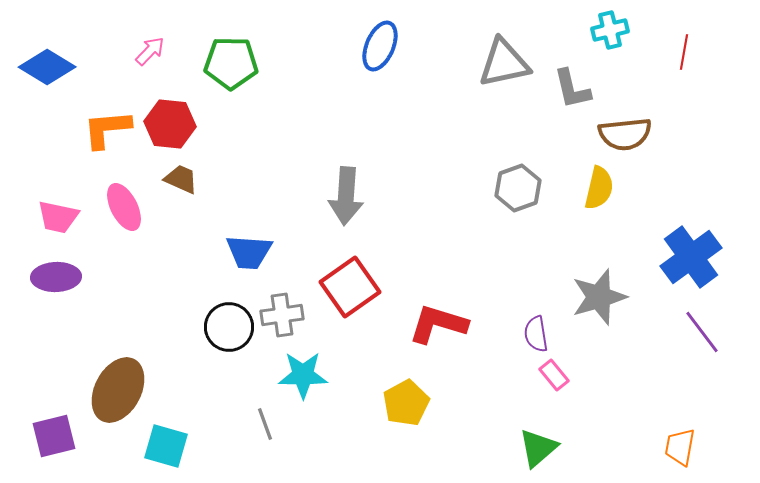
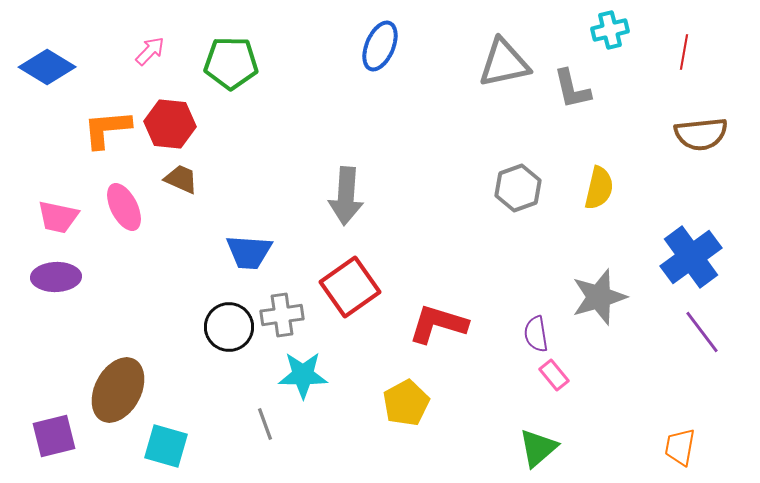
brown semicircle: moved 76 px right
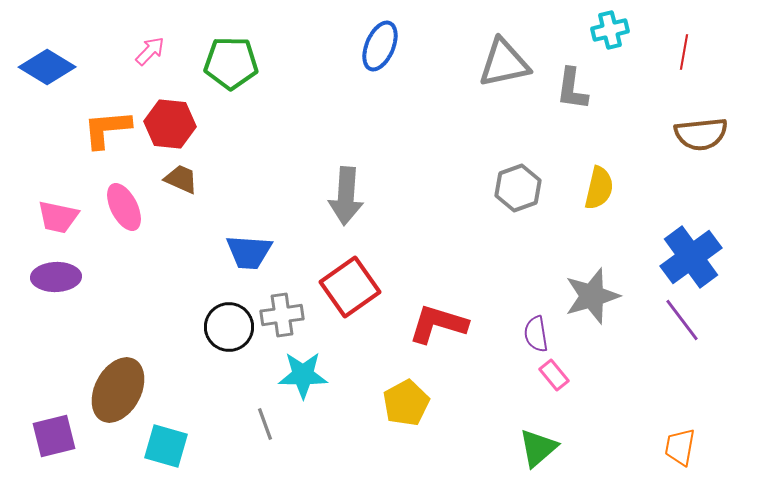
gray L-shape: rotated 21 degrees clockwise
gray star: moved 7 px left, 1 px up
purple line: moved 20 px left, 12 px up
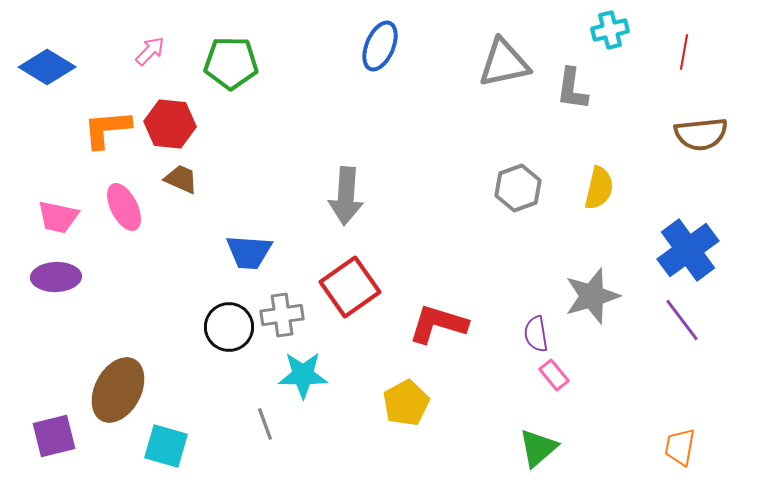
blue cross: moved 3 px left, 7 px up
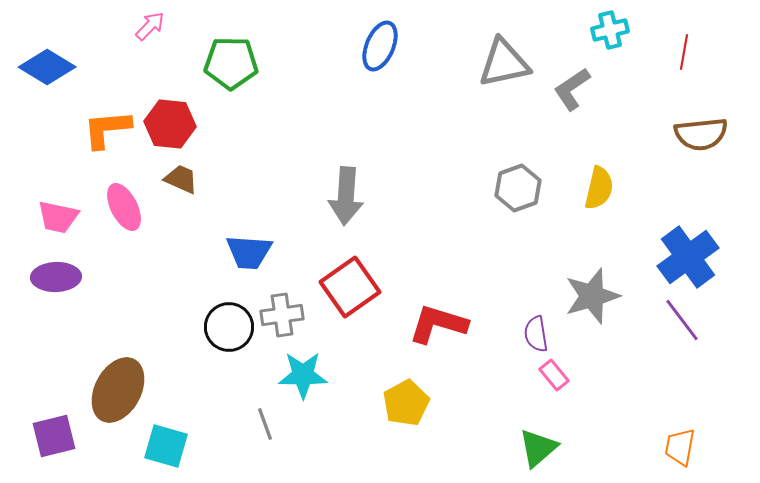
pink arrow: moved 25 px up
gray L-shape: rotated 48 degrees clockwise
blue cross: moved 7 px down
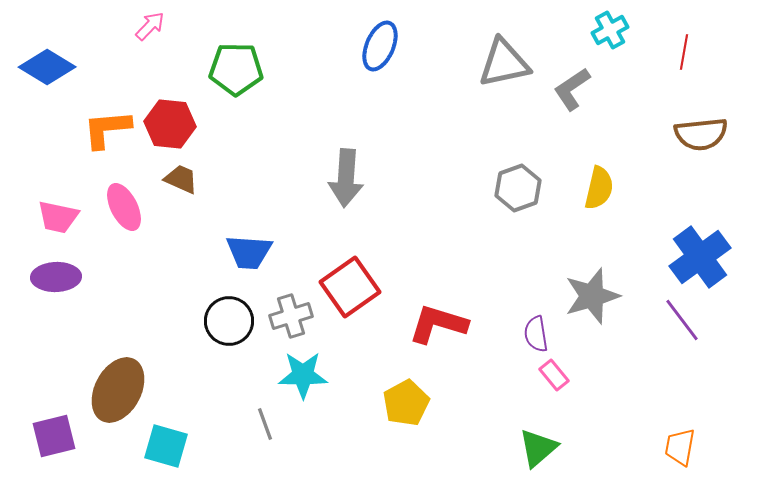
cyan cross: rotated 15 degrees counterclockwise
green pentagon: moved 5 px right, 6 px down
gray arrow: moved 18 px up
blue cross: moved 12 px right
gray cross: moved 9 px right, 1 px down; rotated 9 degrees counterclockwise
black circle: moved 6 px up
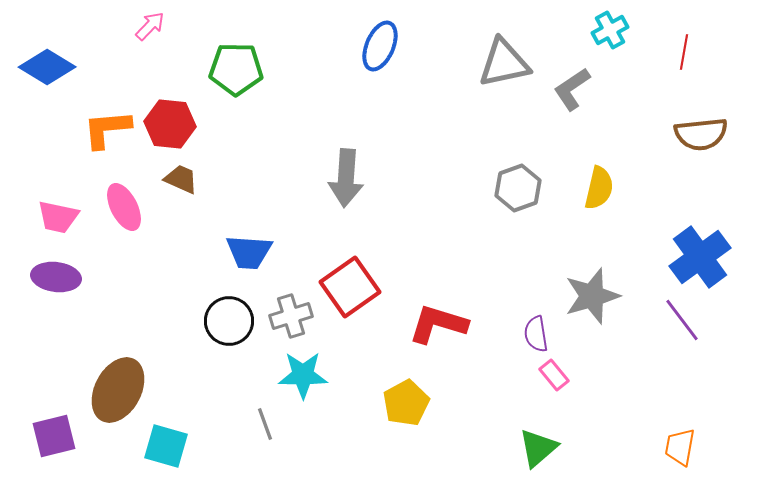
purple ellipse: rotated 9 degrees clockwise
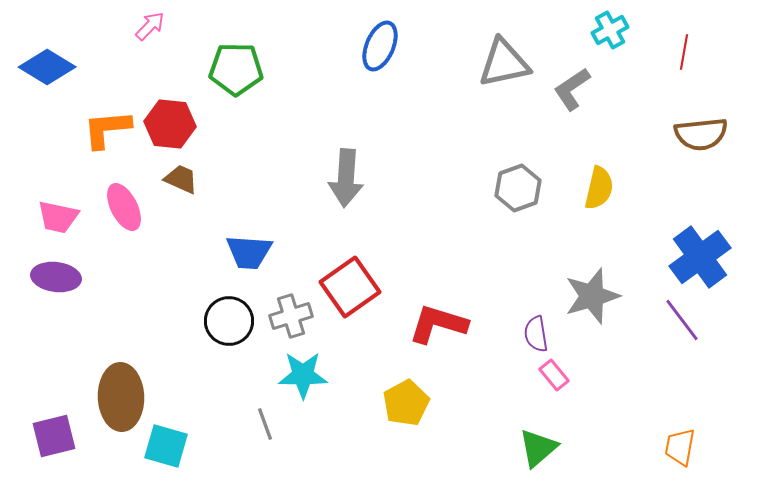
brown ellipse: moved 3 px right, 7 px down; rotated 30 degrees counterclockwise
